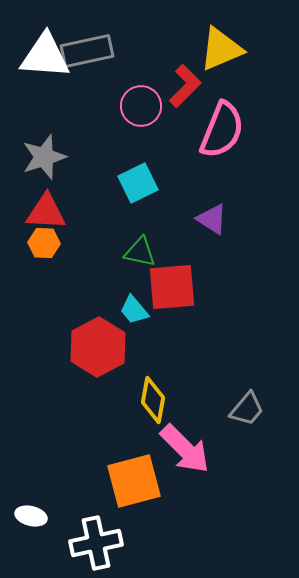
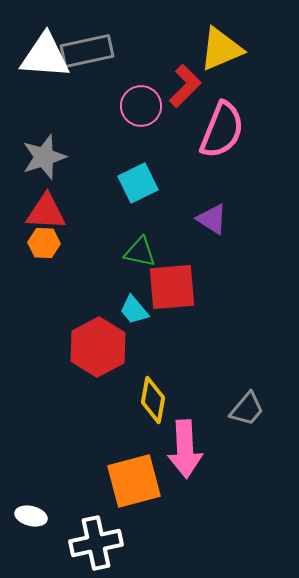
pink arrow: rotated 42 degrees clockwise
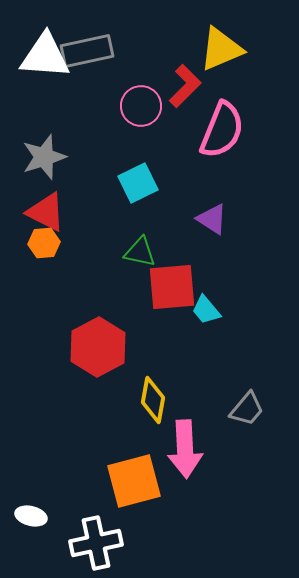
red triangle: rotated 24 degrees clockwise
orange hexagon: rotated 8 degrees counterclockwise
cyan trapezoid: moved 72 px right
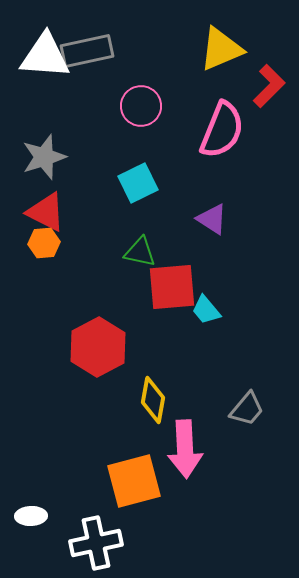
red L-shape: moved 84 px right
white ellipse: rotated 16 degrees counterclockwise
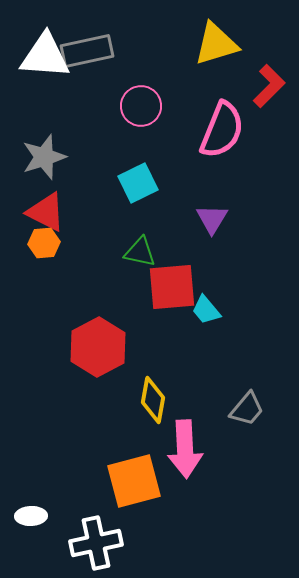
yellow triangle: moved 5 px left, 5 px up; rotated 6 degrees clockwise
purple triangle: rotated 28 degrees clockwise
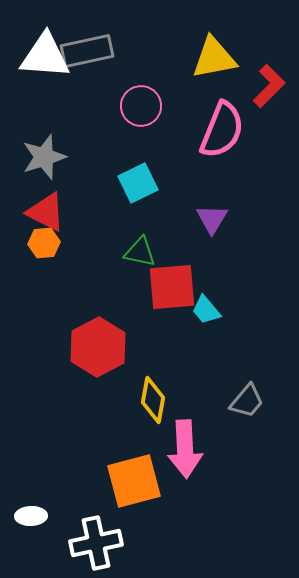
yellow triangle: moved 2 px left, 14 px down; rotated 6 degrees clockwise
gray trapezoid: moved 8 px up
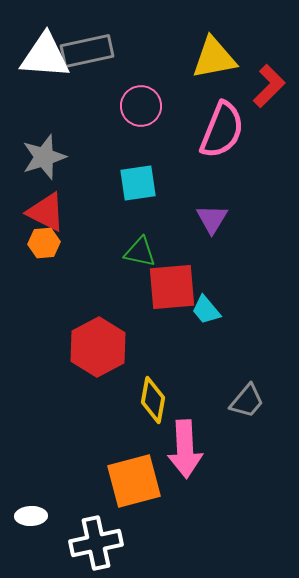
cyan square: rotated 18 degrees clockwise
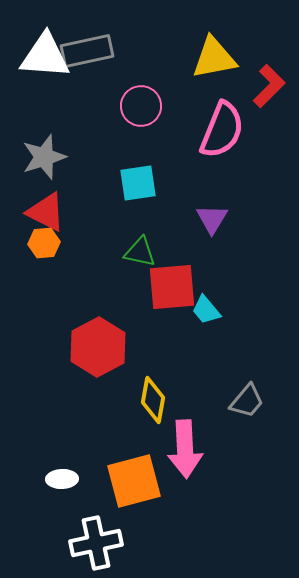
white ellipse: moved 31 px right, 37 px up
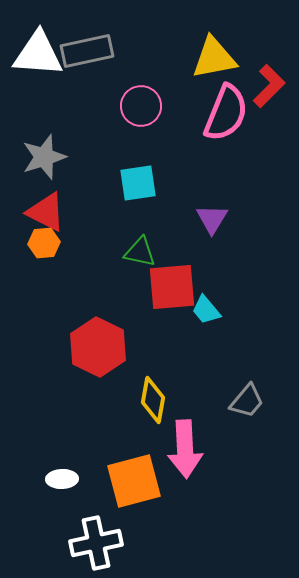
white triangle: moved 7 px left, 2 px up
pink semicircle: moved 4 px right, 17 px up
red hexagon: rotated 6 degrees counterclockwise
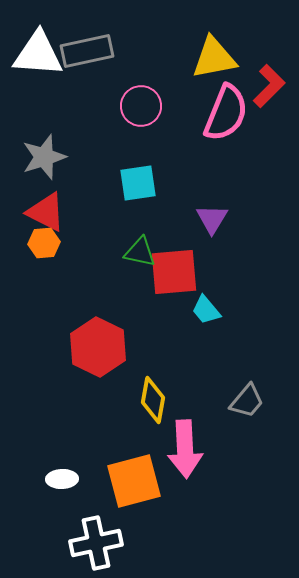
red square: moved 2 px right, 15 px up
